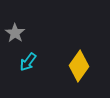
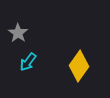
gray star: moved 3 px right
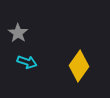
cyan arrow: moved 1 px left; rotated 108 degrees counterclockwise
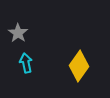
cyan arrow: moved 1 px left, 1 px down; rotated 120 degrees counterclockwise
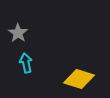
yellow diamond: moved 13 px down; rotated 72 degrees clockwise
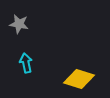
gray star: moved 1 px right, 9 px up; rotated 24 degrees counterclockwise
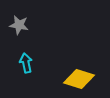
gray star: moved 1 px down
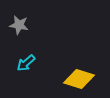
cyan arrow: rotated 120 degrees counterclockwise
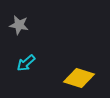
yellow diamond: moved 1 px up
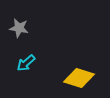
gray star: moved 3 px down
